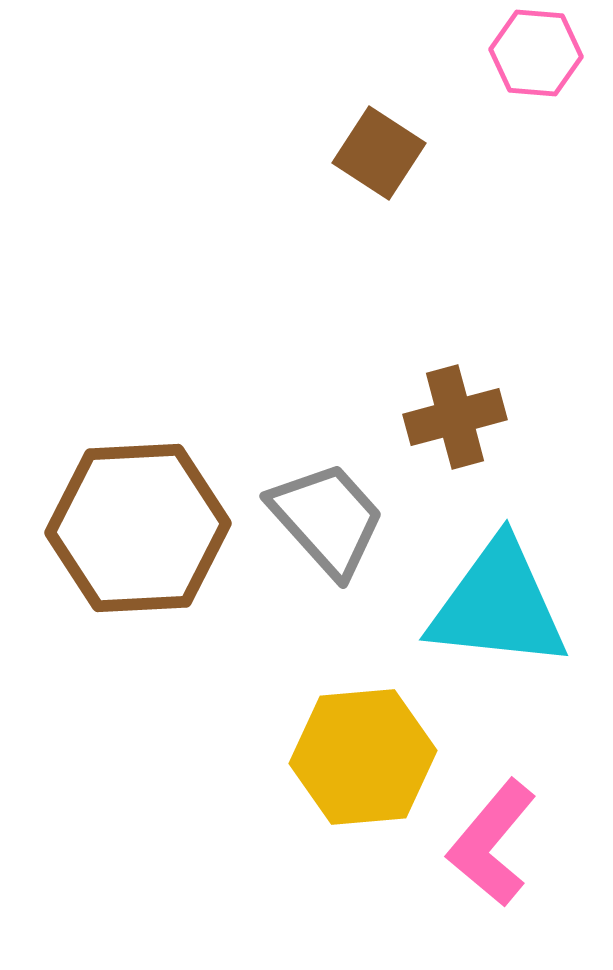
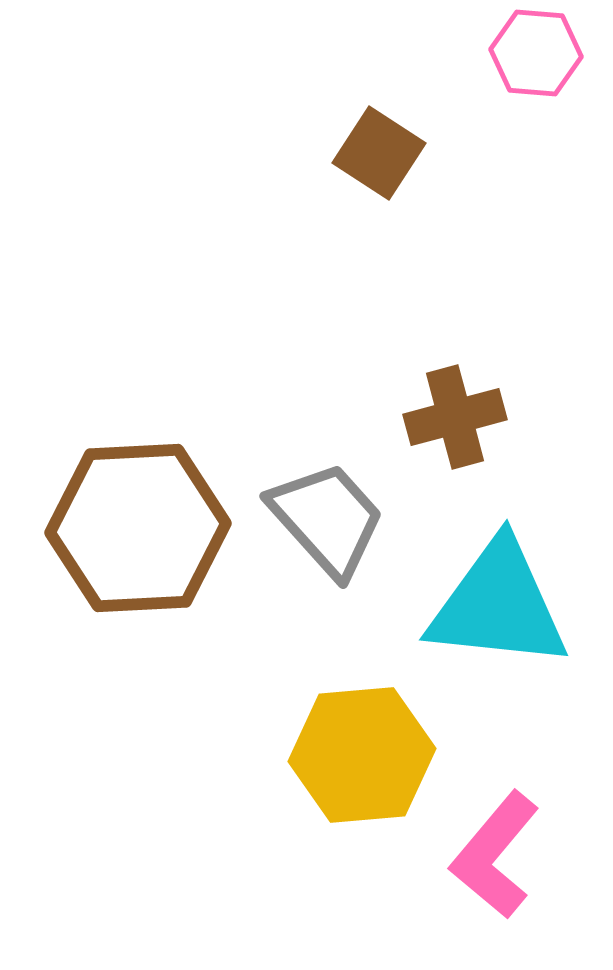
yellow hexagon: moved 1 px left, 2 px up
pink L-shape: moved 3 px right, 12 px down
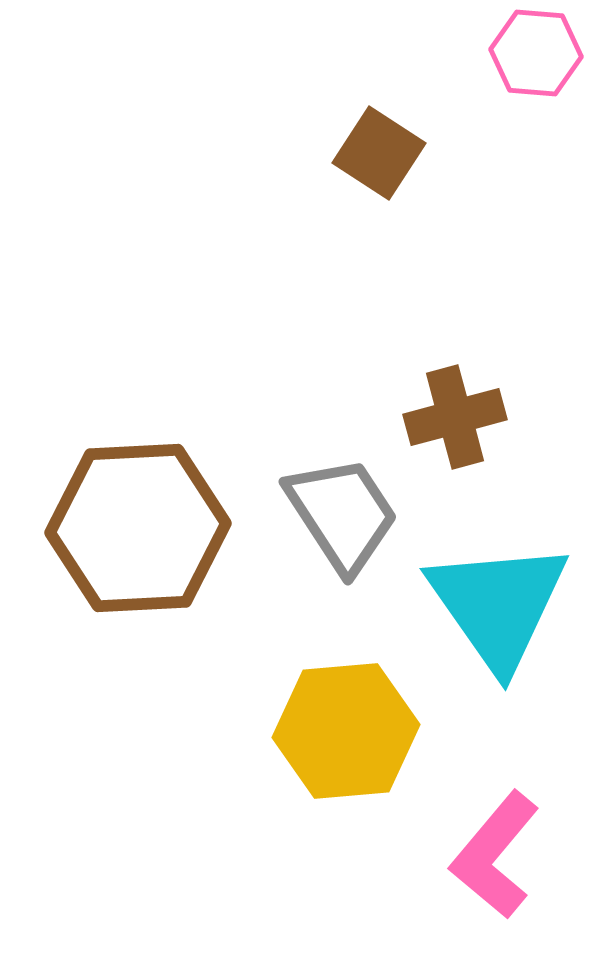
gray trapezoid: moved 15 px right, 5 px up; rotated 9 degrees clockwise
cyan triangle: rotated 49 degrees clockwise
yellow hexagon: moved 16 px left, 24 px up
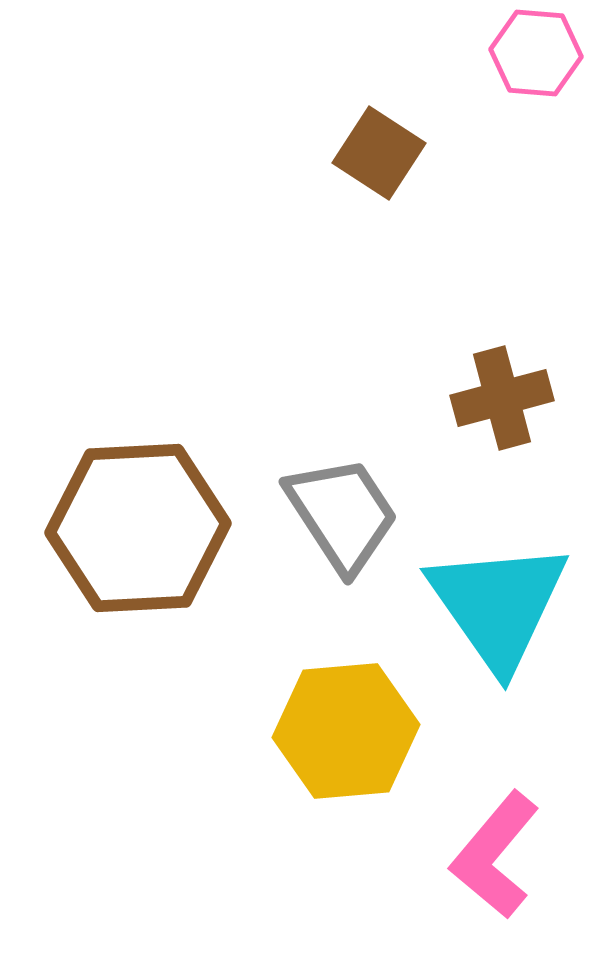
brown cross: moved 47 px right, 19 px up
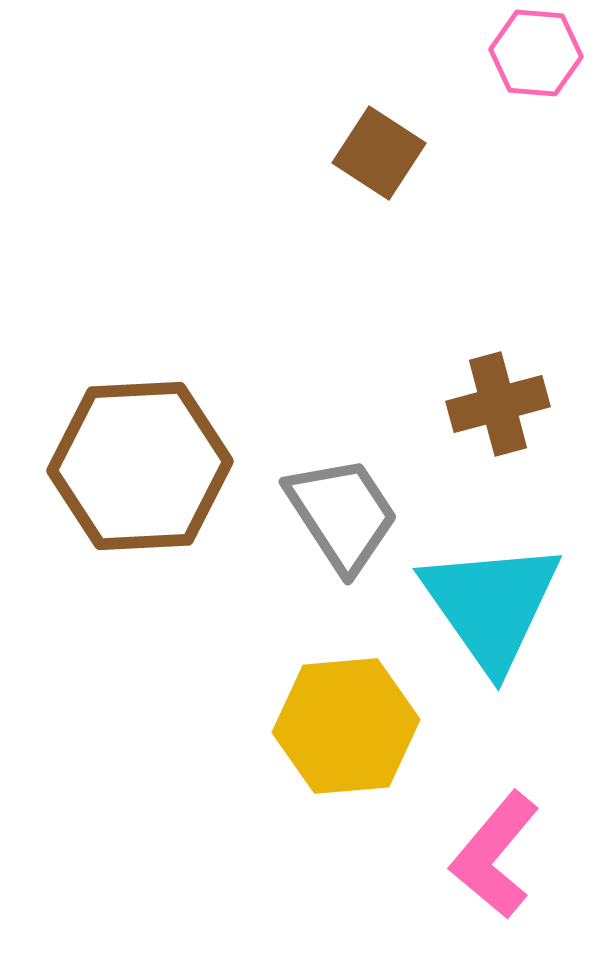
brown cross: moved 4 px left, 6 px down
brown hexagon: moved 2 px right, 62 px up
cyan triangle: moved 7 px left
yellow hexagon: moved 5 px up
